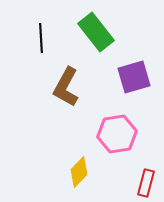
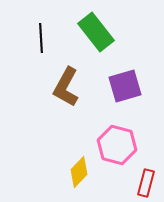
purple square: moved 9 px left, 9 px down
pink hexagon: moved 11 px down; rotated 24 degrees clockwise
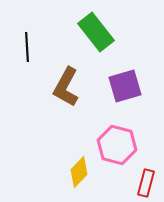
black line: moved 14 px left, 9 px down
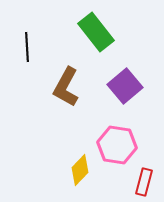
purple square: rotated 24 degrees counterclockwise
pink hexagon: rotated 6 degrees counterclockwise
yellow diamond: moved 1 px right, 2 px up
red rectangle: moved 2 px left, 1 px up
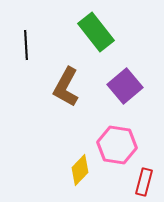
black line: moved 1 px left, 2 px up
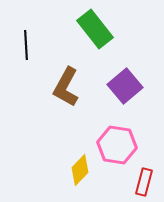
green rectangle: moved 1 px left, 3 px up
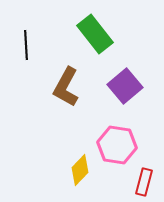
green rectangle: moved 5 px down
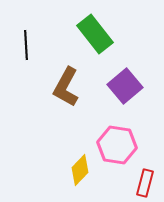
red rectangle: moved 1 px right, 1 px down
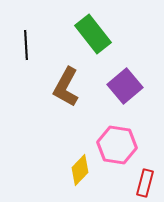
green rectangle: moved 2 px left
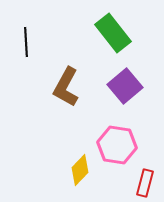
green rectangle: moved 20 px right, 1 px up
black line: moved 3 px up
